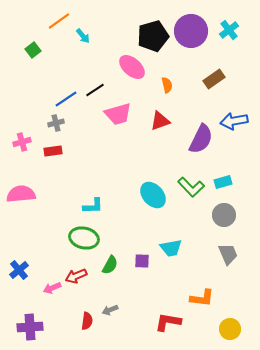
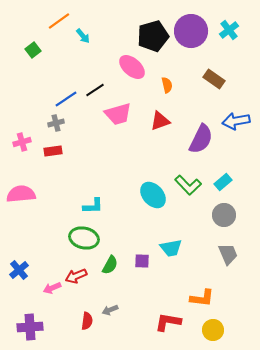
brown rectangle: rotated 70 degrees clockwise
blue arrow: moved 2 px right
cyan rectangle: rotated 24 degrees counterclockwise
green L-shape: moved 3 px left, 2 px up
yellow circle: moved 17 px left, 1 px down
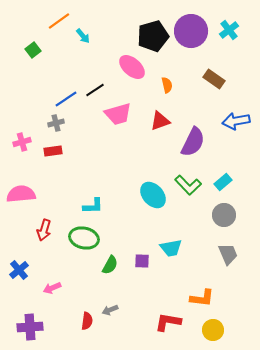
purple semicircle: moved 8 px left, 3 px down
red arrow: moved 32 px left, 46 px up; rotated 50 degrees counterclockwise
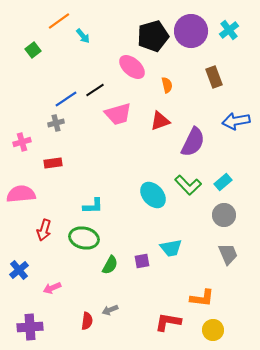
brown rectangle: moved 2 px up; rotated 35 degrees clockwise
red rectangle: moved 12 px down
purple square: rotated 14 degrees counterclockwise
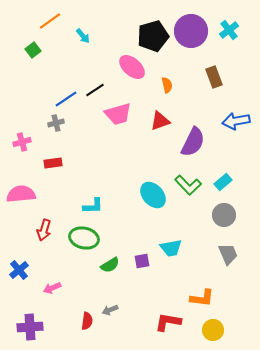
orange line: moved 9 px left
green semicircle: rotated 30 degrees clockwise
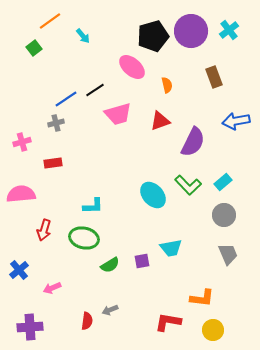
green square: moved 1 px right, 2 px up
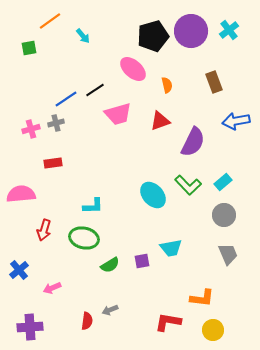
green square: moved 5 px left; rotated 28 degrees clockwise
pink ellipse: moved 1 px right, 2 px down
brown rectangle: moved 5 px down
pink cross: moved 9 px right, 13 px up
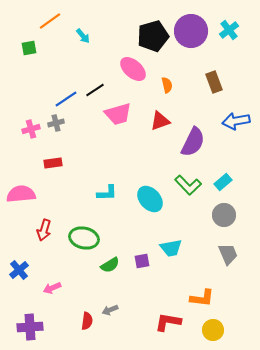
cyan ellipse: moved 3 px left, 4 px down
cyan L-shape: moved 14 px right, 13 px up
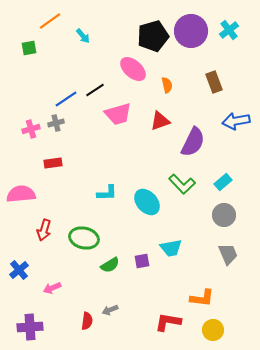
green L-shape: moved 6 px left, 1 px up
cyan ellipse: moved 3 px left, 3 px down
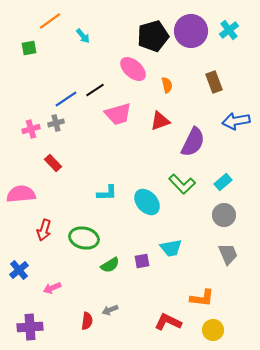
red rectangle: rotated 54 degrees clockwise
red L-shape: rotated 16 degrees clockwise
